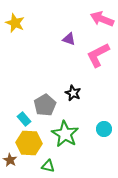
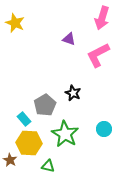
pink arrow: moved 1 px up; rotated 95 degrees counterclockwise
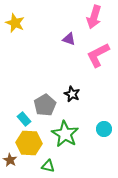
pink arrow: moved 8 px left, 1 px up
black star: moved 1 px left, 1 px down
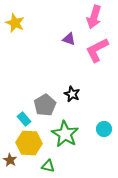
pink L-shape: moved 1 px left, 5 px up
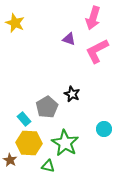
pink arrow: moved 1 px left, 1 px down
pink L-shape: moved 1 px down
gray pentagon: moved 2 px right, 2 px down
green star: moved 9 px down
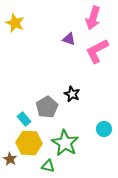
brown star: moved 1 px up
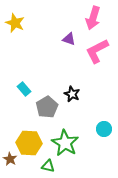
cyan rectangle: moved 30 px up
